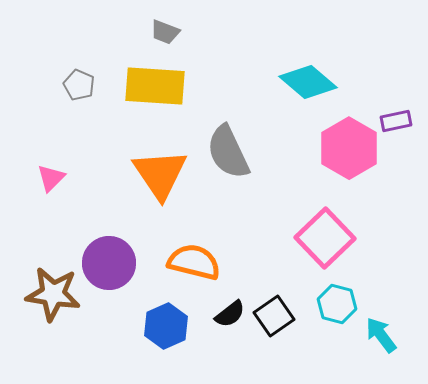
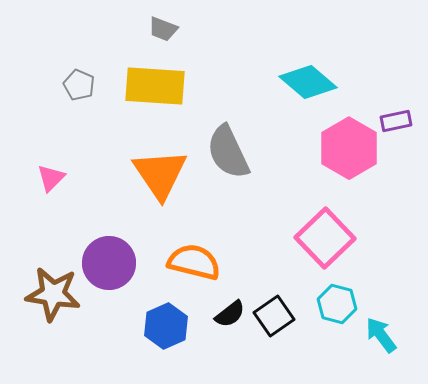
gray trapezoid: moved 2 px left, 3 px up
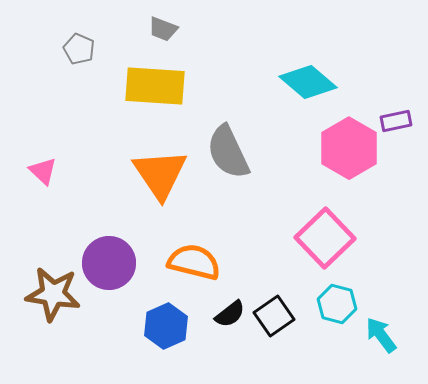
gray pentagon: moved 36 px up
pink triangle: moved 8 px left, 7 px up; rotated 32 degrees counterclockwise
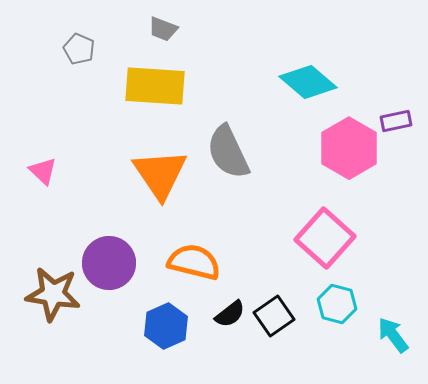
pink square: rotated 4 degrees counterclockwise
cyan arrow: moved 12 px right
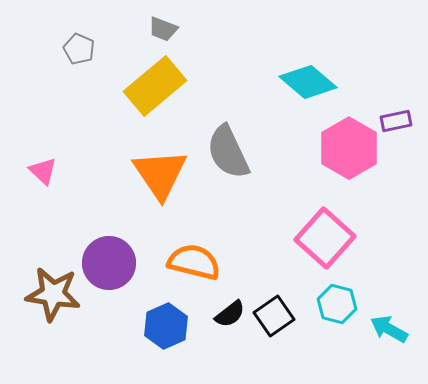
yellow rectangle: rotated 44 degrees counterclockwise
cyan arrow: moved 4 px left, 6 px up; rotated 24 degrees counterclockwise
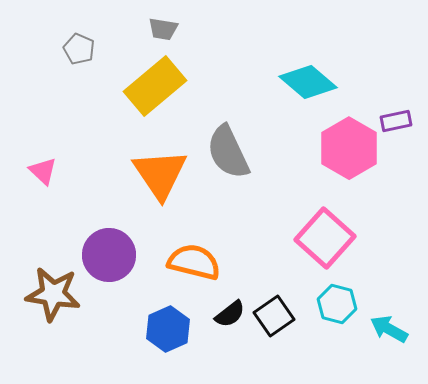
gray trapezoid: rotated 12 degrees counterclockwise
purple circle: moved 8 px up
blue hexagon: moved 2 px right, 3 px down
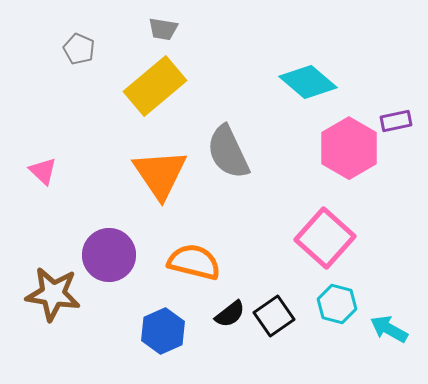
blue hexagon: moved 5 px left, 2 px down
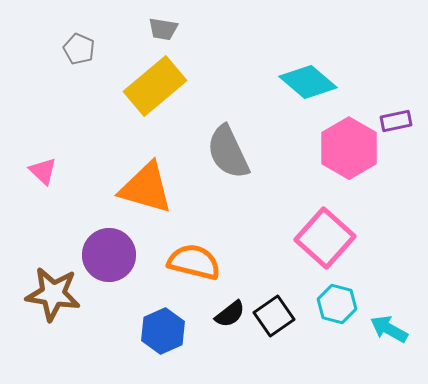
orange triangle: moved 14 px left, 14 px down; rotated 40 degrees counterclockwise
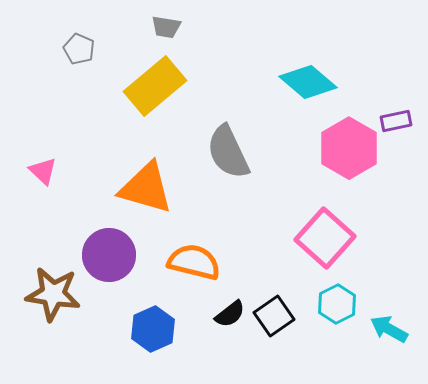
gray trapezoid: moved 3 px right, 2 px up
cyan hexagon: rotated 18 degrees clockwise
blue hexagon: moved 10 px left, 2 px up
